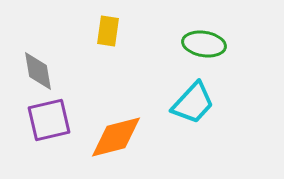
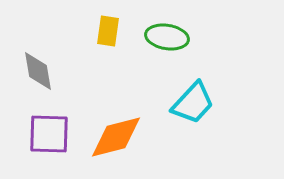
green ellipse: moved 37 px left, 7 px up
purple square: moved 14 px down; rotated 15 degrees clockwise
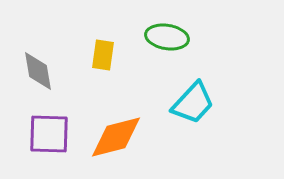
yellow rectangle: moved 5 px left, 24 px down
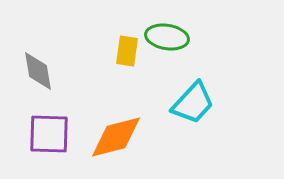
yellow rectangle: moved 24 px right, 4 px up
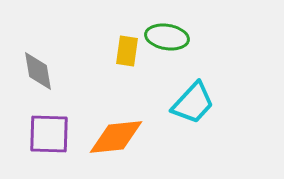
orange diamond: rotated 8 degrees clockwise
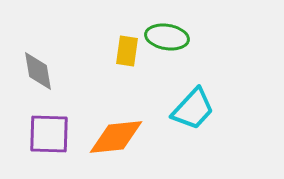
cyan trapezoid: moved 6 px down
